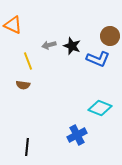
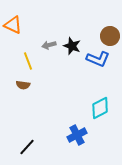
cyan diamond: rotated 50 degrees counterclockwise
black line: rotated 36 degrees clockwise
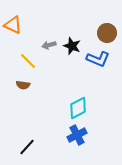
brown circle: moved 3 px left, 3 px up
yellow line: rotated 24 degrees counterclockwise
cyan diamond: moved 22 px left
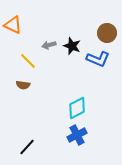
cyan diamond: moved 1 px left
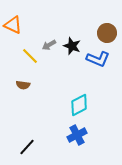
gray arrow: rotated 16 degrees counterclockwise
yellow line: moved 2 px right, 5 px up
cyan diamond: moved 2 px right, 3 px up
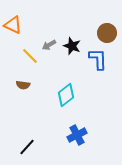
blue L-shape: rotated 115 degrees counterclockwise
cyan diamond: moved 13 px left, 10 px up; rotated 10 degrees counterclockwise
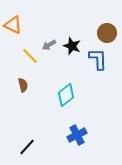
brown semicircle: rotated 112 degrees counterclockwise
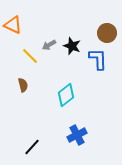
black line: moved 5 px right
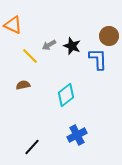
brown circle: moved 2 px right, 3 px down
brown semicircle: rotated 88 degrees counterclockwise
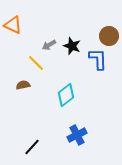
yellow line: moved 6 px right, 7 px down
